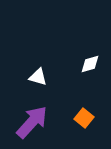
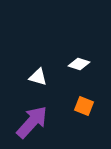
white diamond: moved 11 px left; rotated 35 degrees clockwise
orange square: moved 12 px up; rotated 18 degrees counterclockwise
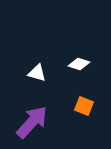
white triangle: moved 1 px left, 4 px up
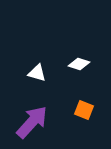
orange square: moved 4 px down
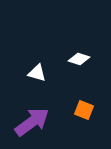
white diamond: moved 5 px up
purple arrow: rotated 12 degrees clockwise
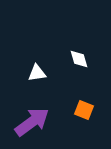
white diamond: rotated 55 degrees clockwise
white triangle: rotated 24 degrees counterclockwise
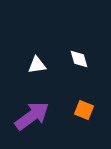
white triangle: moved 8 px up
purple arrow: moved 6 px up
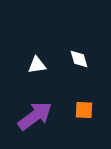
orange square: rotated 18 degrees counterclockwise
purple arrow: moved 3 px right
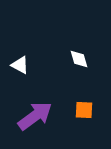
white triangle: moved 17 px left; rotated 36 degrees clockwise
